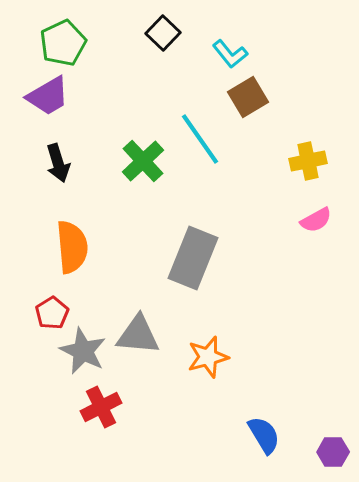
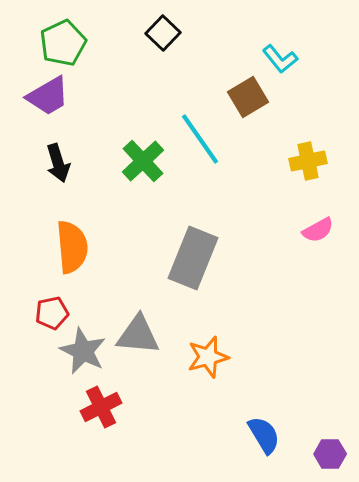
cyan L-shape: moved 50 px right, 5 px down
pink semicircle: moved 2 px right, 10 px down
red pentagon: rotated 20 degrees clockwise
purple hexagon: moved 3 px left, 2 px down
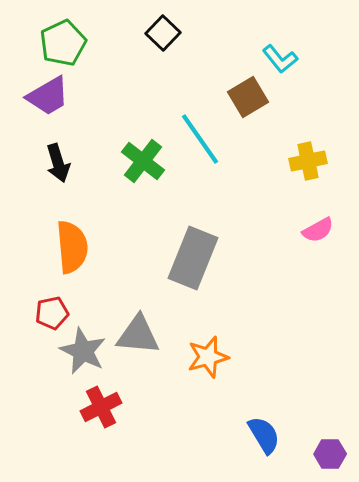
green cross: rotated 9 degrees counterclockwise
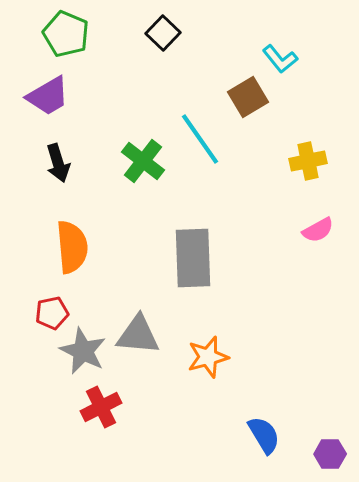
green pentagon: moved 3 px right, 9 px up; rotated 24 degrees counterclockwise
gray rectangle: rotated 24 degrees counterclockwise
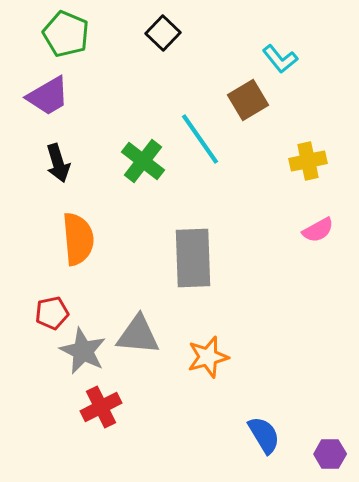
brown square: moved 3 px down
orange semicircle: moved 6 px right, 8 px up
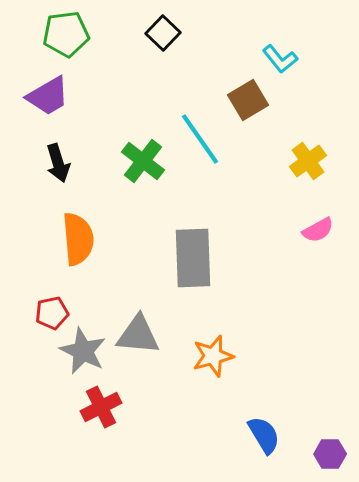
green pentagon: rotated 30 degrees counterclockwise
yellow cross: rotated 24 degrees counterclockwise
orange star: moved 5 px right, 1 px up
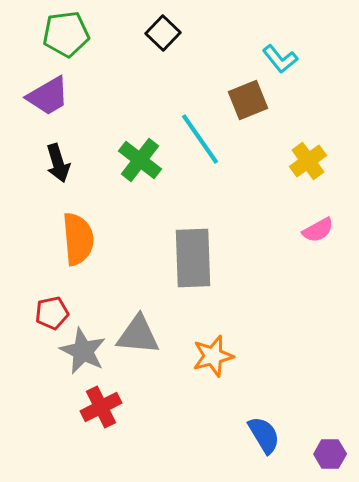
brown square: rotated 9 degrees clockwise
green cross: moved 3 px left, 1 px up
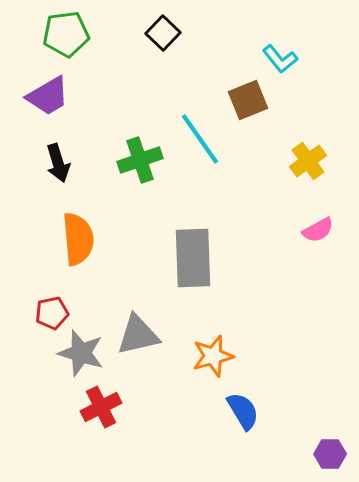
green cross: rotated 33 degrees clockwise
gray triangle: rotated 18 degrees counterclockwise
gray star: moved 2 px left, 2 px down; rotated 9 degrees counterclockwise
blue semicircle: moved 21 px left, 24 px up
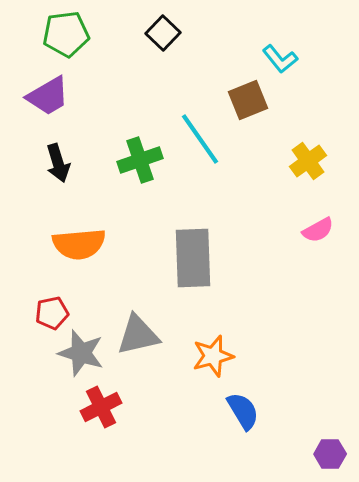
orange semicircle: moved 1 px right, 5 px down; rotated 90 degrees clockwise
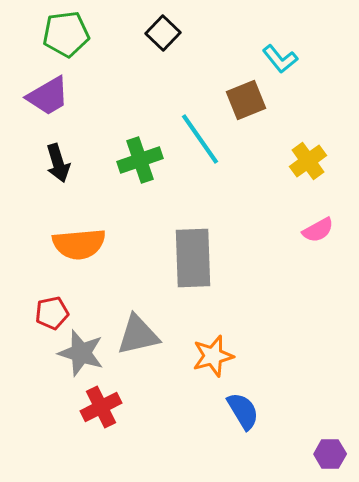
brown square: moved 2 px left
